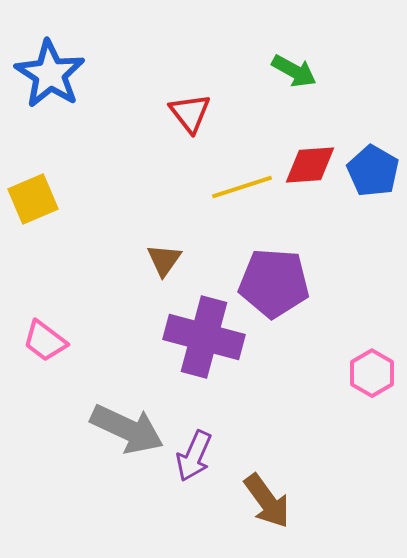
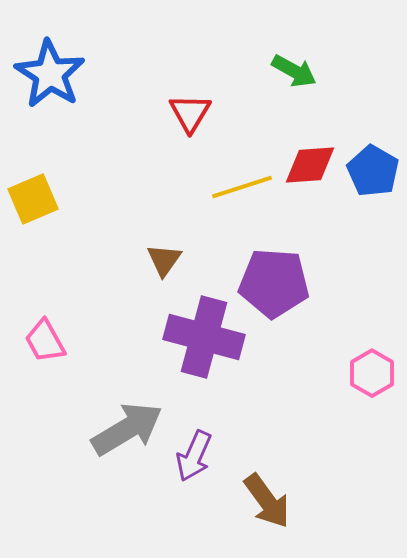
red triangle: rotated 9 degrees clockwise
pink trapezoid: rotated 24 degrees clockwise
gray arrow: rotated 56 degrees counterclockwise
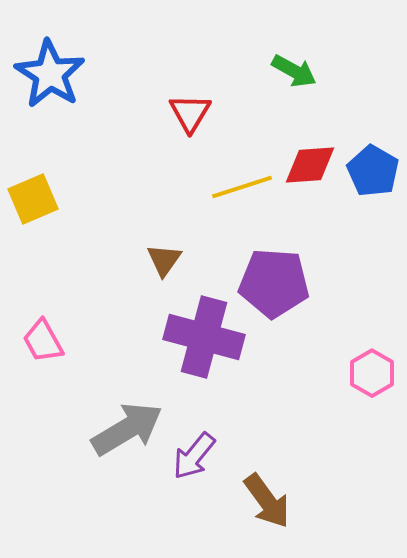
pink trapezoid: moved 2 px left
purple arrow: rotated 15 degrees clockwise
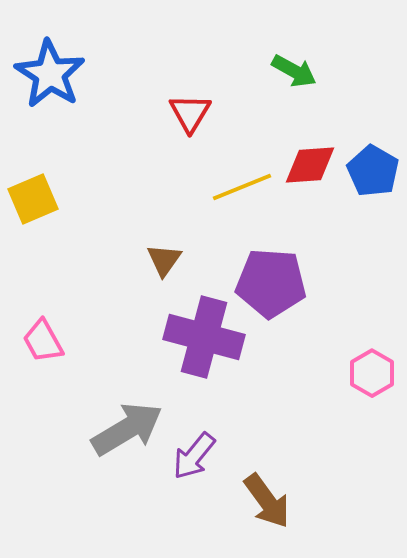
yellow line: rotated 4 degrees counterclockwise
purple pentagon: moved 3 px left
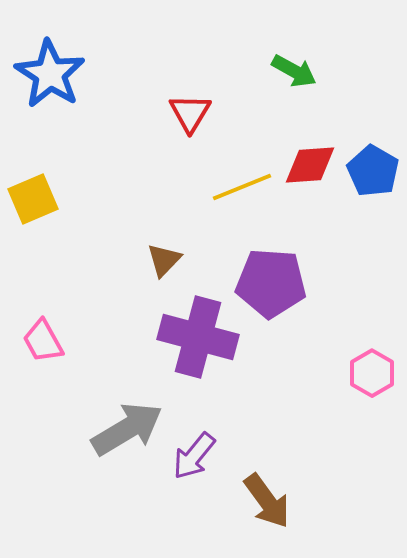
brown triangle: rotated 9 degrees clockwise
purple cross: moved 6 px left
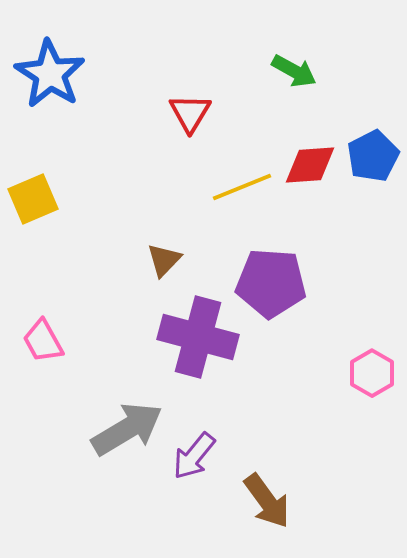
blue pentagon: moved 15 px up; rotated 15 degrees clockwise
